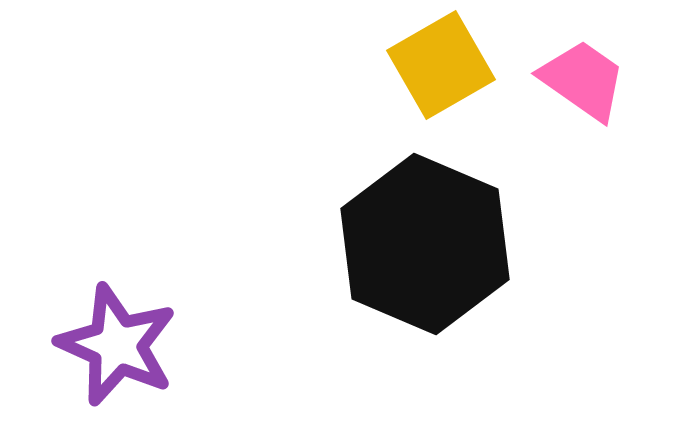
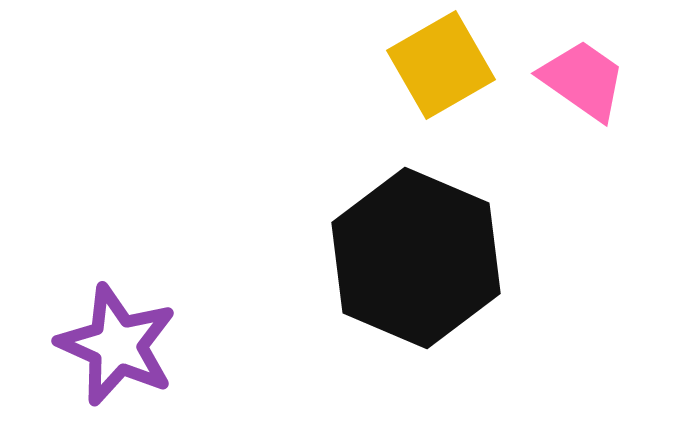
black hexagon: moved 9 px left, 14 px down
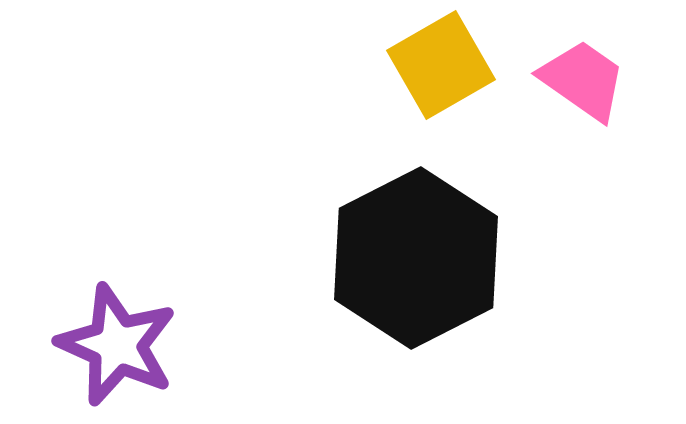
black hexagon: rotated 10 degrees clockwise
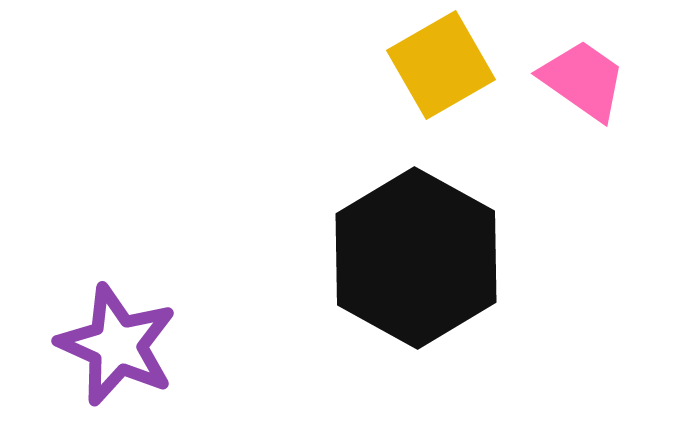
black hexagon: rotated 4 degrees counterclockwise
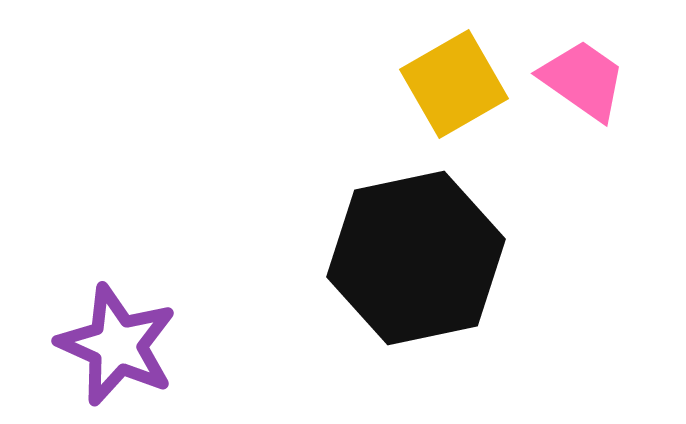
yellow square: moved 13 px right, 19 px down
black hexagon: rotated 19 degrees clockwise
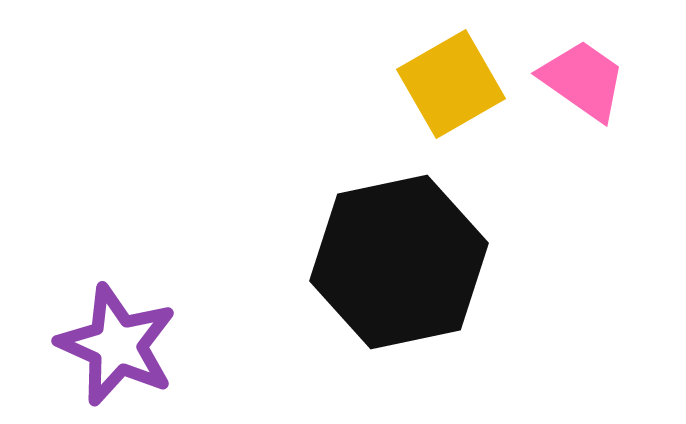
yellow square: moved 3 px left
black hexagon: moved 17 px left, 4 px down
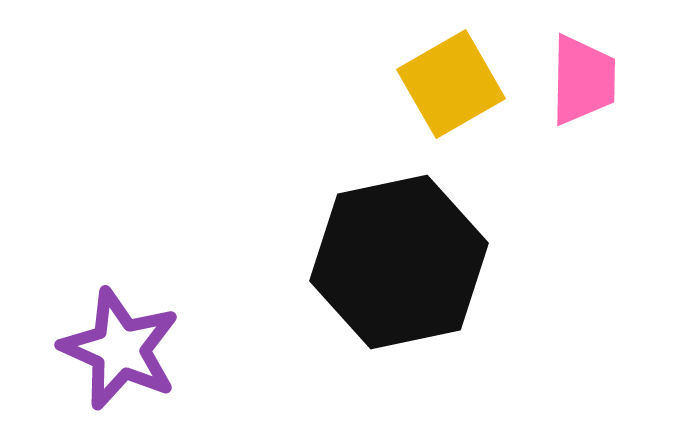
pink trapezoid: rotated 56 degrees clockwise
purple star: moved 3 px right, 4 px down
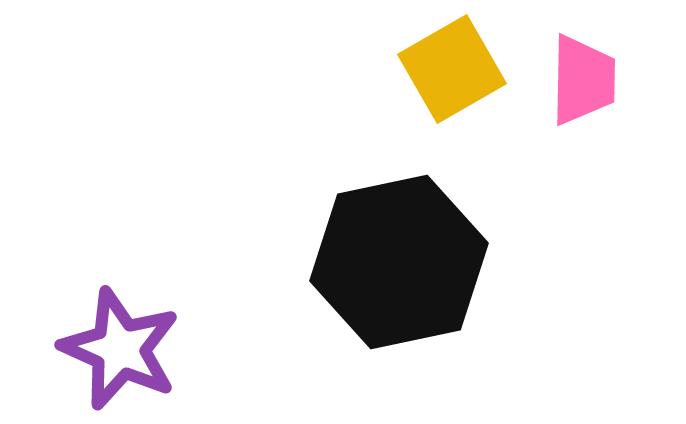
yellow square: moved 1 px right, 15 px up
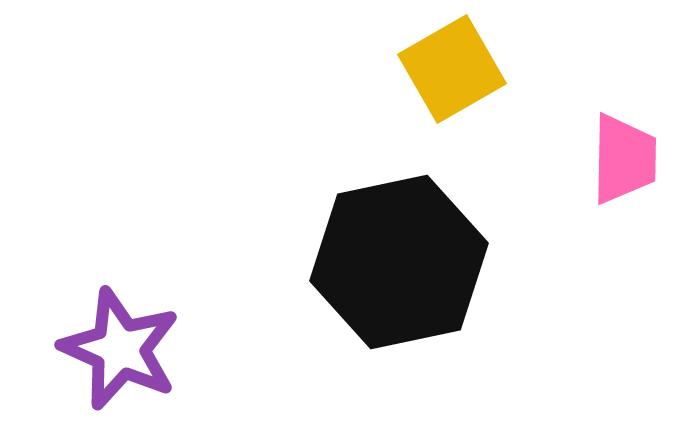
pink trapezoid: moved 41 px right, 79 px down
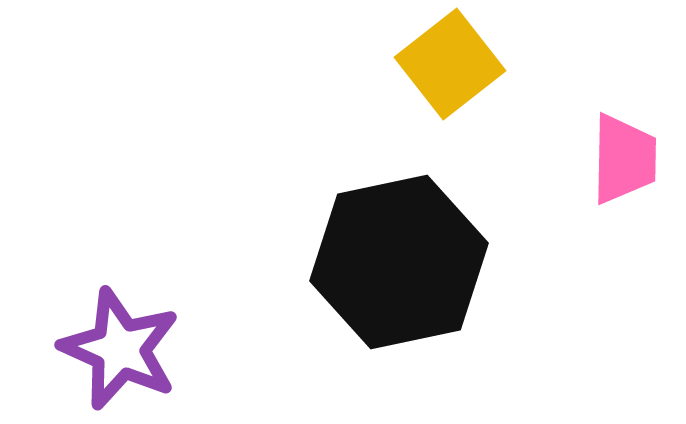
yellow square: moved 2 px left, 5 px up; rotated 8 degrees counterclockwise
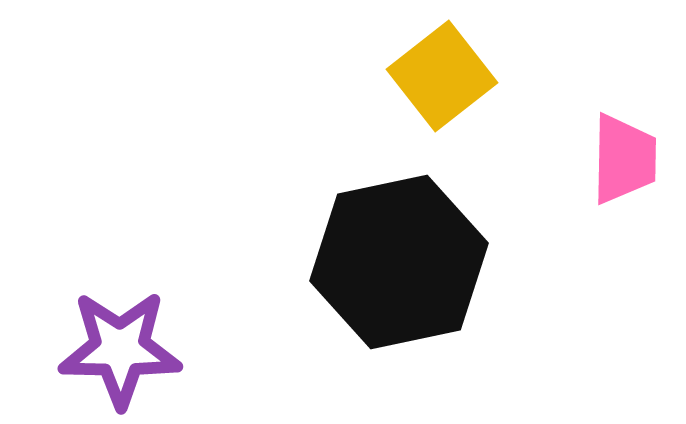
yellow square: moved 8 px left, 12 px down
purple star: rotated 23 degrees counterclockwise
